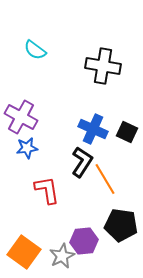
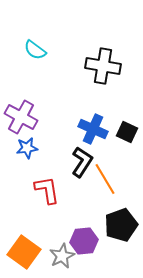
black pentagon: rotated 28 degrees counterclockwise
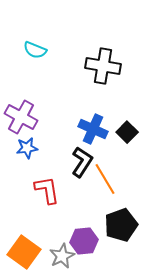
cyan semicircle: rotated 15 degrees counterclockwise
black square: rotated 20 degrees clockwise
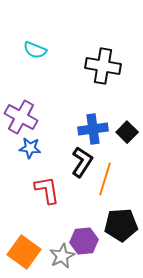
blue cross: rotated 32 degrees counterclockwise
blue star: moved 3 px right; rotated 15 degrees clockwise
orange line: rotated 48 degrees clockwise
black pentagon: rotated 16 degrees clockwise
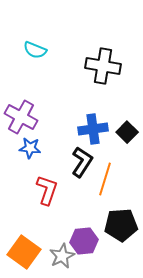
red L-shape: rotated 28 degrees clockwise
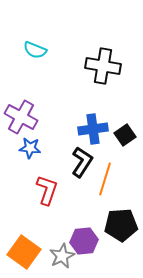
black square: moved 2 px left, 3 px down; rotated 10 degrees clockwise
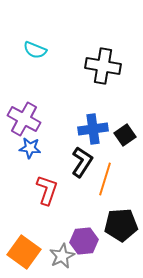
purple cross: moved 3 px right, 2 px down
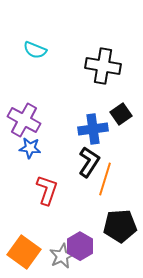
purple cross: moved 1 px down
black square: moved 4 px left, 21 px up
black L-shape: moved 7 px right
black pentagon: moved 1 px left, 1 px down
purple hexagon: moved 4 px left, 5 px down; rotated 24 degrees counterclockwise
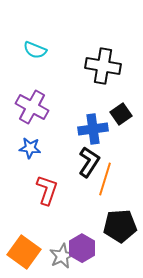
purple cross: moved 8 px right, 13 px up
purple hexagon: moved 2 px right, 2 px down
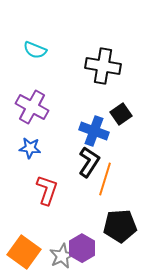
blue cross: moved 1 px right, 2 px down; rotated 28 degrees clockwise
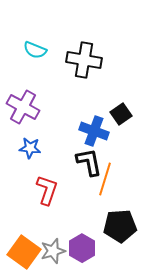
black cross: moved 19 px left, 6 px up
purple cross: moved 9 px left
black L-shape: rotated 44 degrees counterclockwise
gray star: moved 9 px left, 5 px up; rotated 10 degrees clockwise
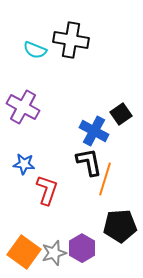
black cross: moved 13 px left, 20 px up
blue cross: rotated 8 degrees clockwise
blue star: moved 6 px left, 16 px down
gray star: moved 1 px right, 2 px down
